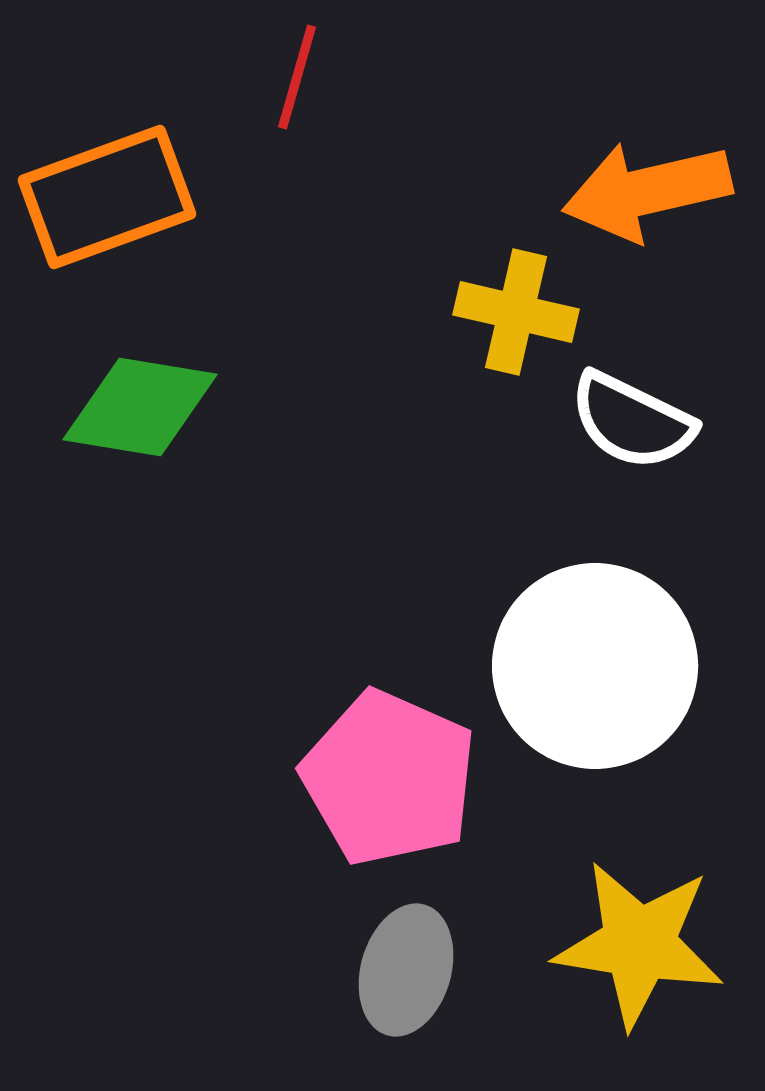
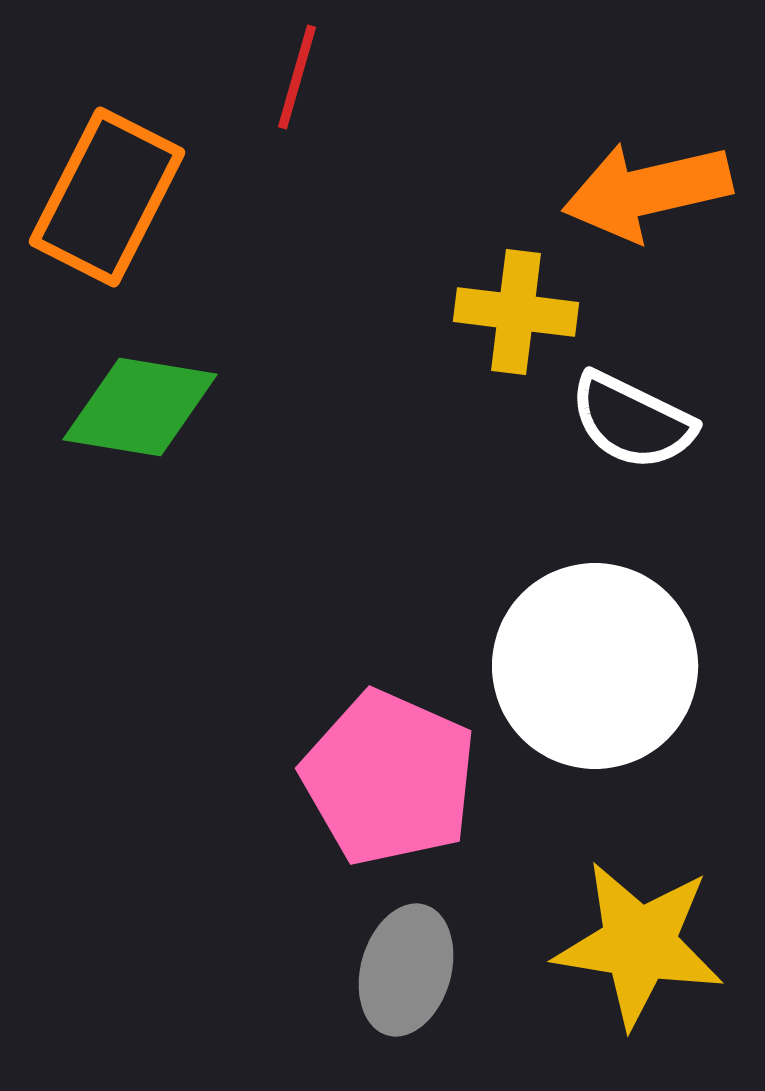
orange rectangle: rotated 43 degrees counterclockwise
yellow cross: rotated 6 degrees counterclockwise
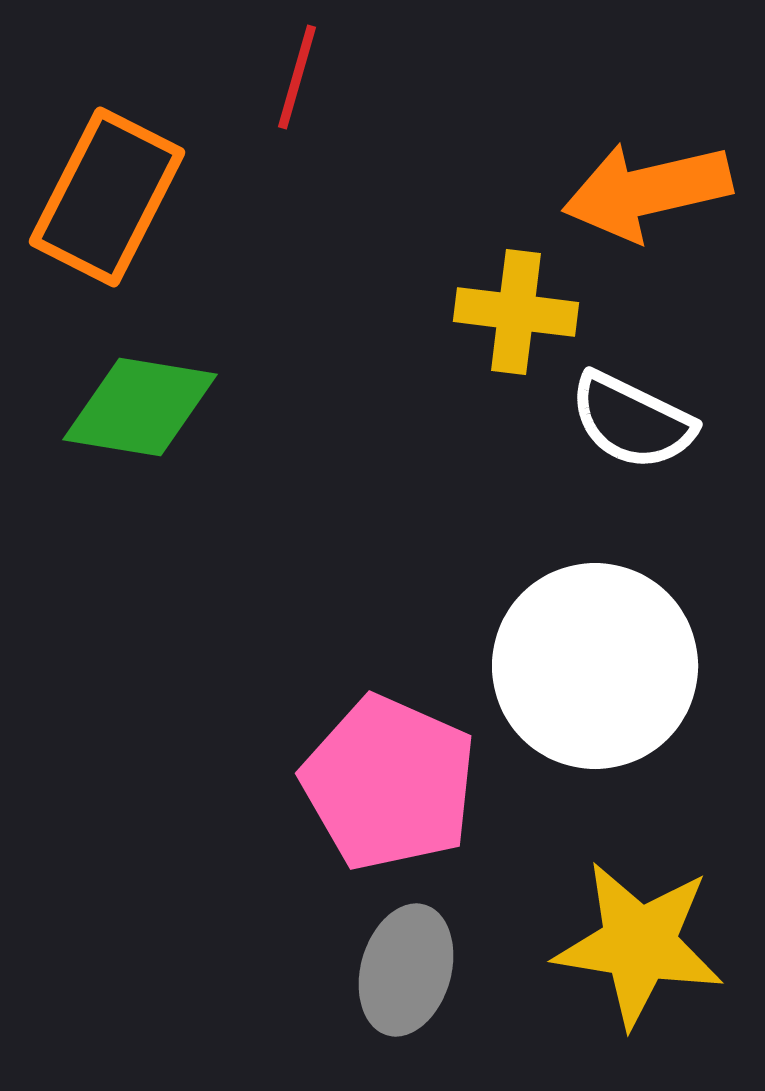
pink pentagon: moved 5 px down
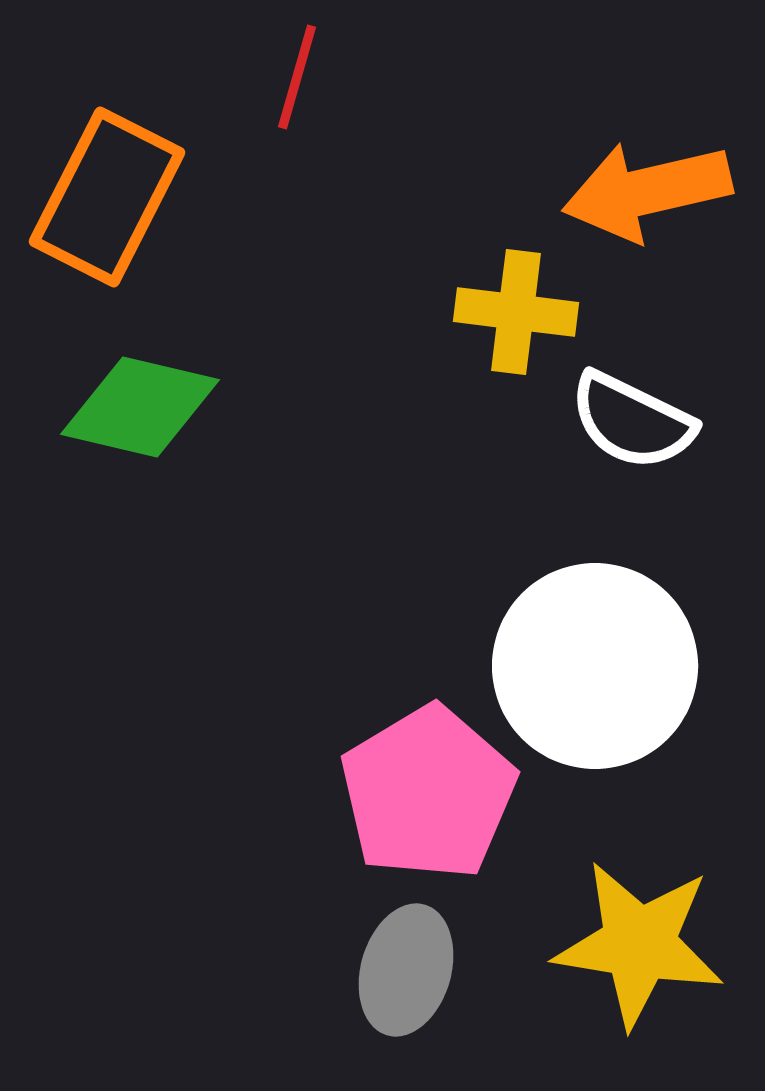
green diamond: rotated 4 degrees clockwise
pink pentagon: moved 39 px right, 10 px down; rotated 17 degrees clockwise
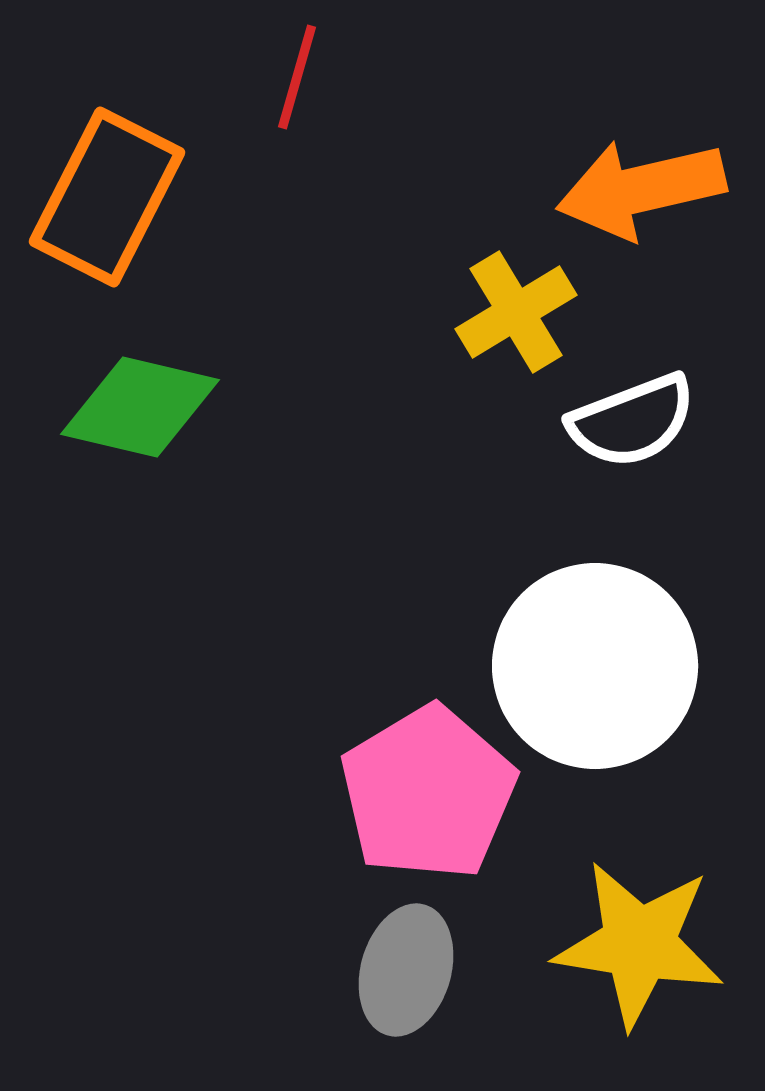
orange arrow: moved 6 px left, 2 px up
yellow cross: rotated 38 degrees counterclockwise
white semicircle: rotated 47 degrees counterclockwise
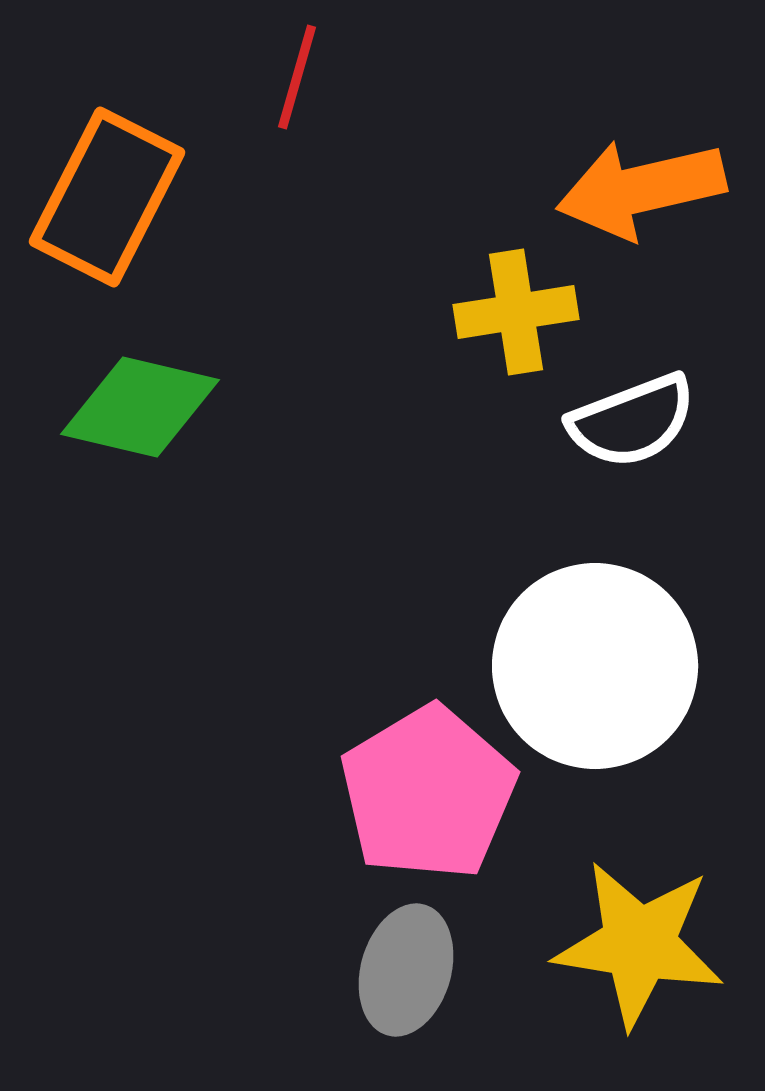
yellow cross: rotated 22 degrees clockwise
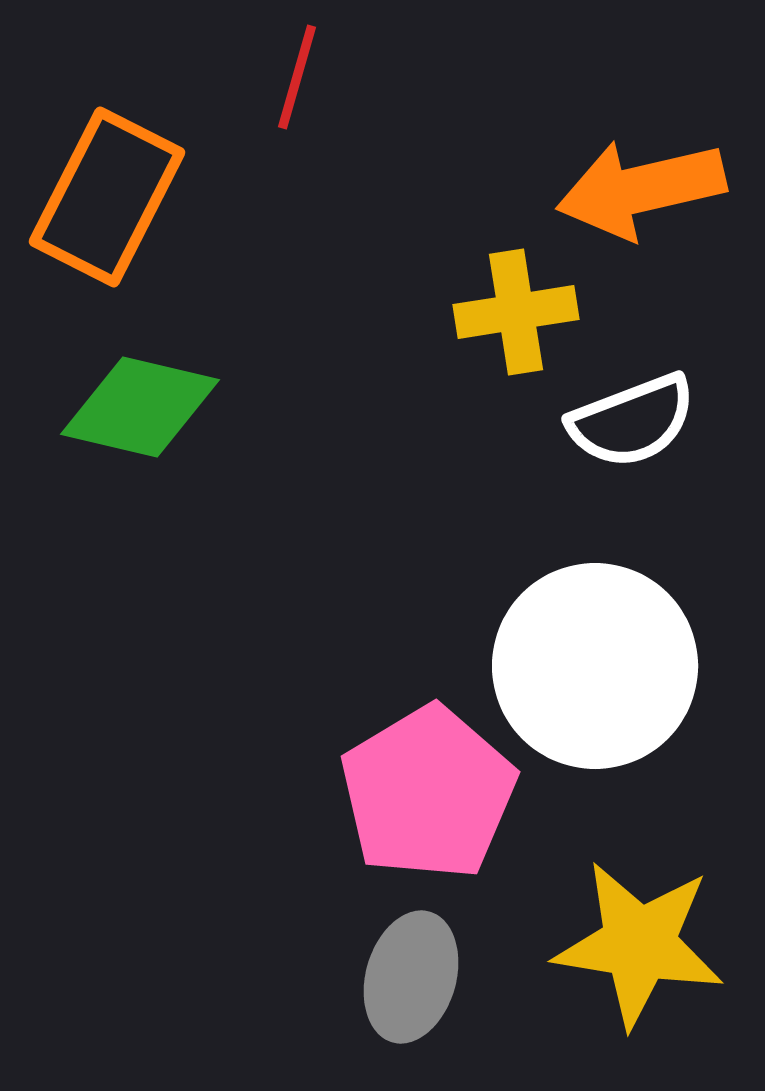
gray ellipse: moved 5 px right, 7 px down
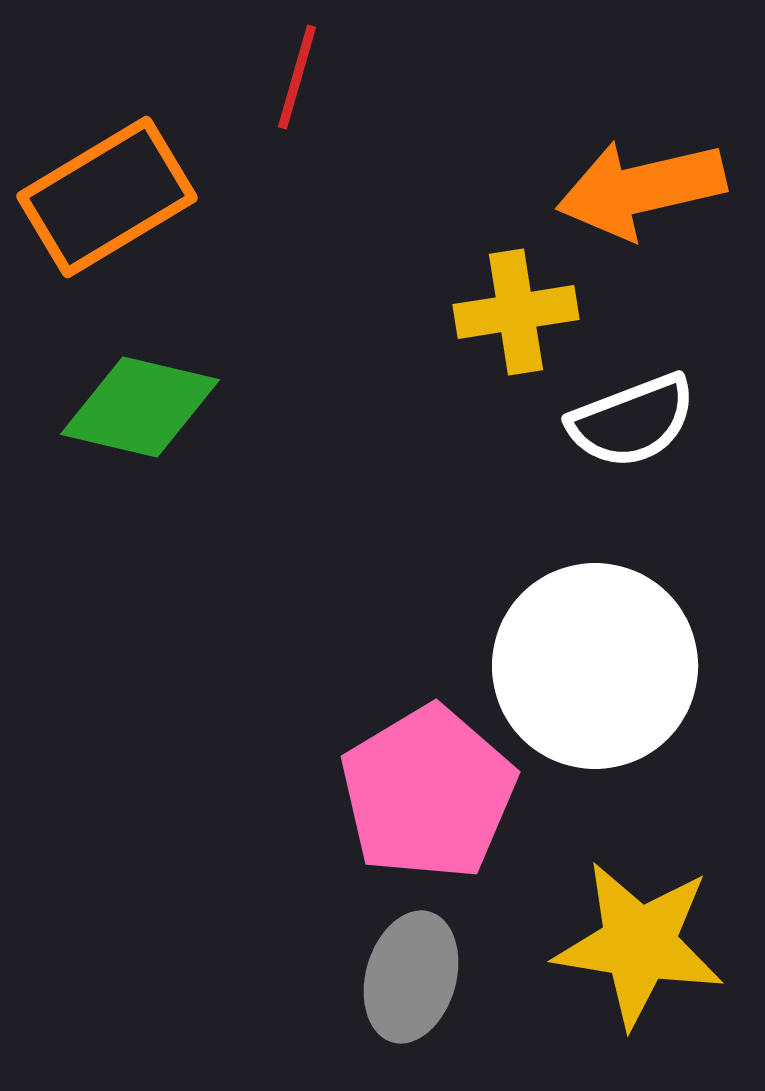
orange rectangle: rotated 32 degrees clockwise
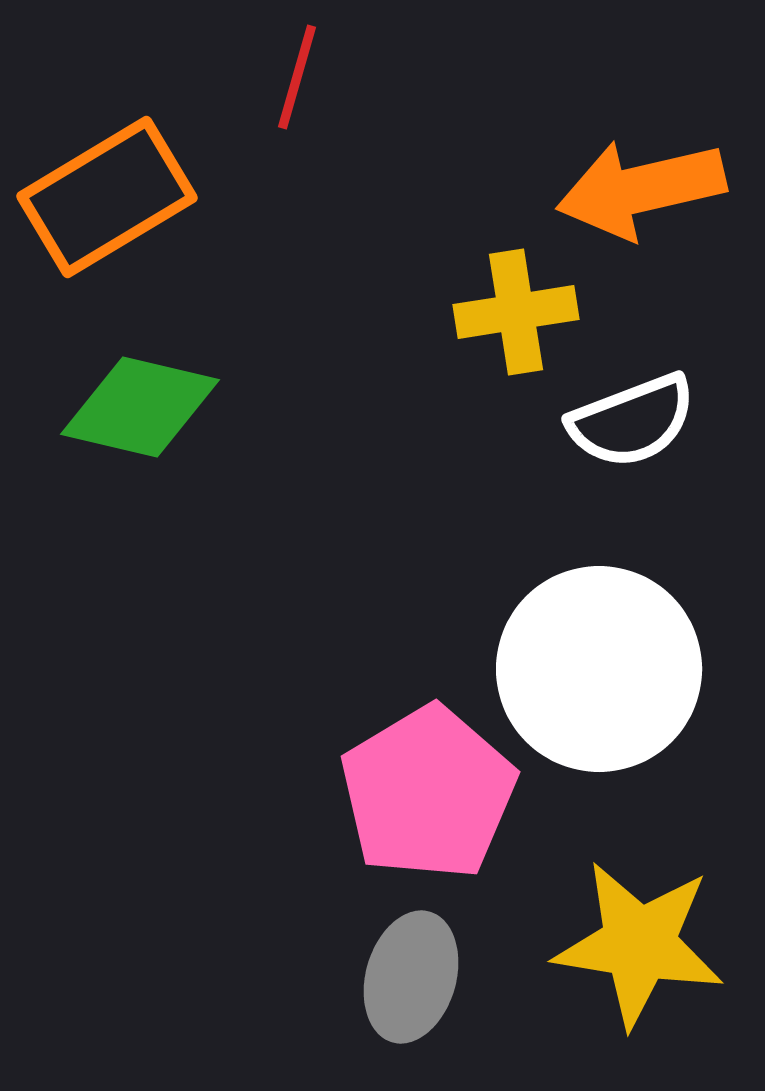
white circle: moved 4 px right, 3 px down
